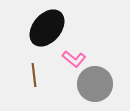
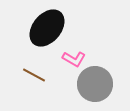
pink L-shape: rotated 10 degrees counterclockwise
brown line: rotated 55 degrees counterclockwise
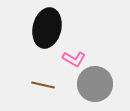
black ellipse: rotated 27 degrees counterclockwise
brown line: moved 9 px right, 10 px down; rotated 15 degrees counterclockwise
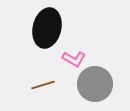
brown line: rotated 30 degrees counterclockwise
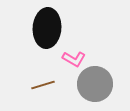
black ellipse: rotated 9 degrees counterclockwise
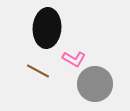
brown line: moved 5 px left, 14 px up; rotated 45 degrees clockwise
